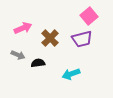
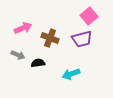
brown cross: rotated 24 degrees counterclockwise
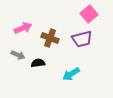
pink square: moved 2 px up
cyan arrow: rotated 12 degrees counterclockwise
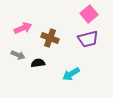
purple trapezoid: moved 6 px right
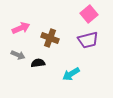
pink arrow: moved 2 px left
purple trapezoid: moved 1 px down
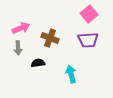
purple trapezoid: rotated 10 degrees clockwise
gray arrow: moved 7 px up; rotated 64 degrees clockwise
cyan arrow: rotated 108 degrees clockwise
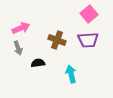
brown cross: moved 7 px right, 2 px down
gray arrow: rotated 16 degrees counterclockwise
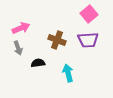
cyan arrow: moved 3 px left, 1 px up
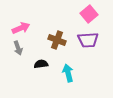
black semicircle: moved 3 px right, 1 px down
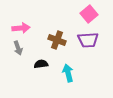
pink arrow: rotated 18 degrees clockwise
